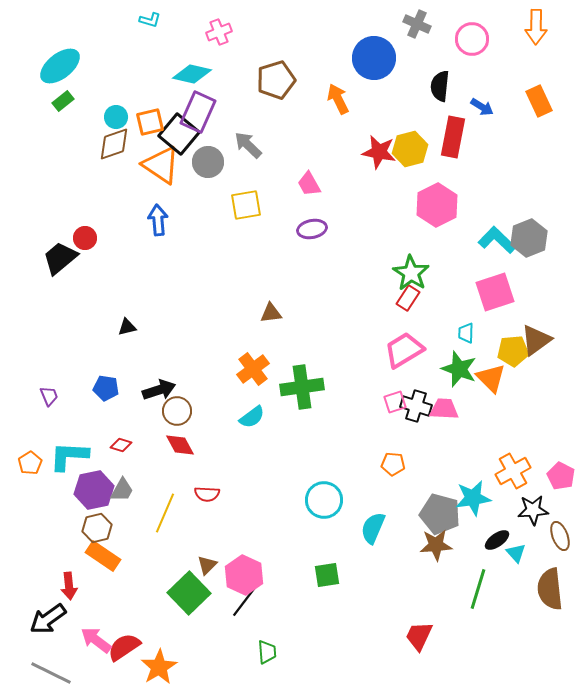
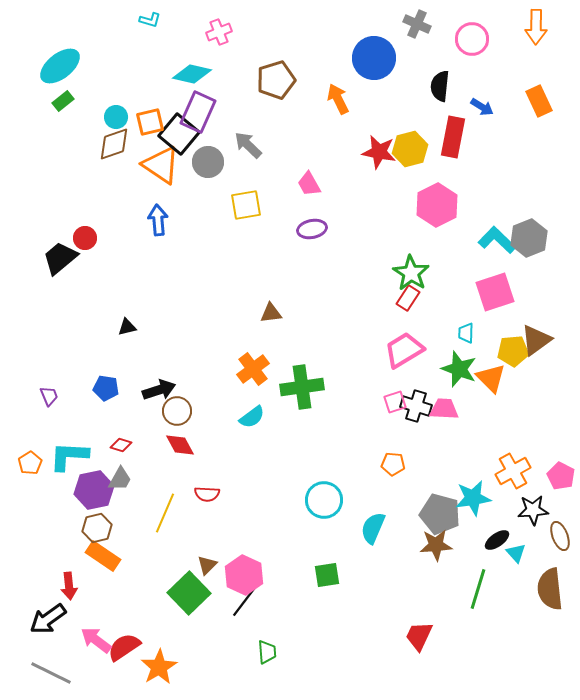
gray trapezoid at (122, 490): moved 2 px left, 11 px up
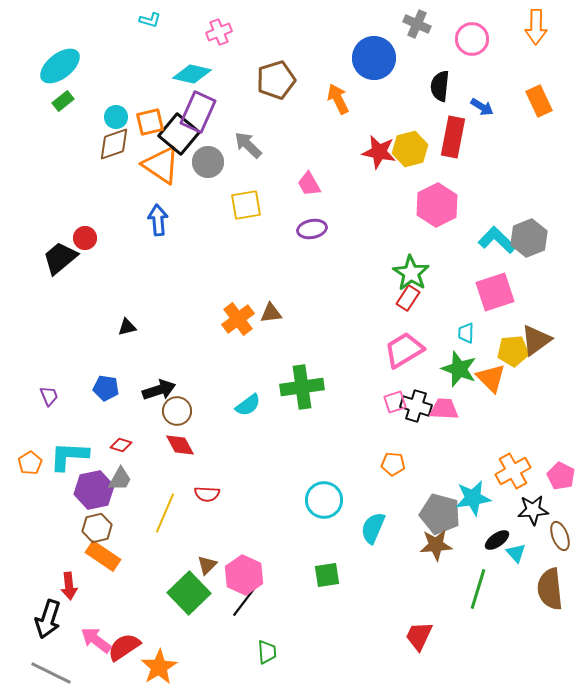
orange cross at (253, 369): moved 15 px left, 50 px up
cyan semicircle at (252, 417): moved 4 px left, 12 px up
black arrow at (48, 619): rotated 36 degrees counterclockwise
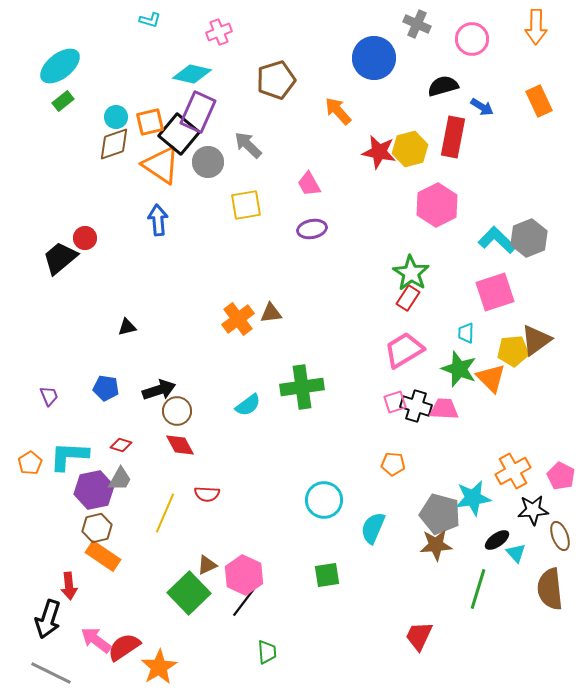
black semicircle at (440, 86): moved 3 px right; rotated 68 degrees clockwise
orange arrow at (338, 99): moved 12 px down; rotated 16 degrees counterclockwise
brown triangle at (207, 565): rotated 20 degrees clockwise
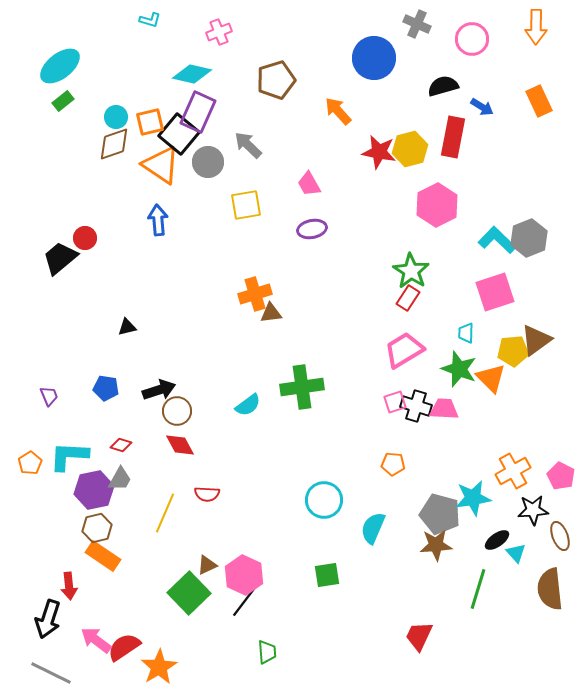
green star at (411, 273): moved 2 px up
orange cross at (238, 319): moved 17 px right, 25 px up; rotated 20 degrees clockwise
